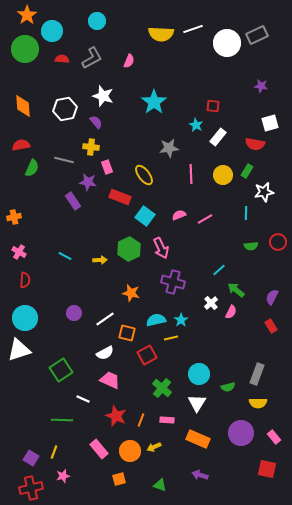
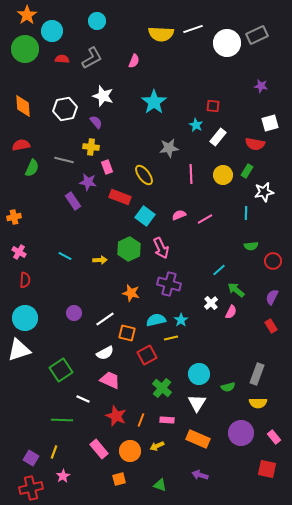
pink semicircle at (129, 61): moved 5 px right
red circle at (278, 242): moved 5 px left, 19 px down
purple cross at (173, 282): moved 4 px left, 2 px down
yellow arrow at (154, 447): moved 3 px right, 1 px up
pink star at (63, 476): rotated 16 degrees counterclockwise
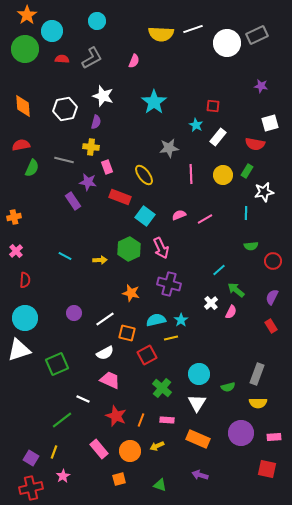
purple semicircle at (96, 122): rotated 56 degrees clockwise
pink cross at (19, 252): moved 3 px left, 1 px up; rotated 16 degrees clockwise
green square at (61, 370): moved 4 px left, 6 px up; rotated 10 degrees clockwise
green line at (62, 420): rotated 40 degrees counterclockwise
pink rectangle at (274, 437): rotated 56 degrees counterclockwise
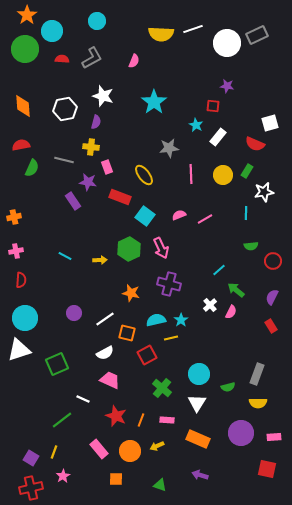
purple star at (261, 86): moved 34 px left
red semicircle at (255, 144): rotated 12 degrees clockwise
pink cross at (16, 251): rotated 32 degrees clockwise
red semicircle at (25, 280): moved 4 px left
white cross at (211, 303): moved 1 px left, 2 px down
orange square at (119, 479): moved 3 px left; rotated 16 degrees clockwise
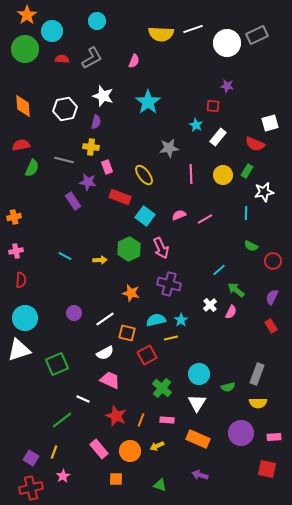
cyan star at (154, 102): moved 6 px left
green semicircle at (251, 246): rotated 32 degrees clockwise
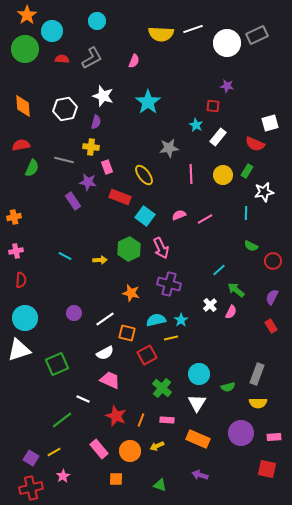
yellow line at (54, 452): rotated 40 degrees clockwise
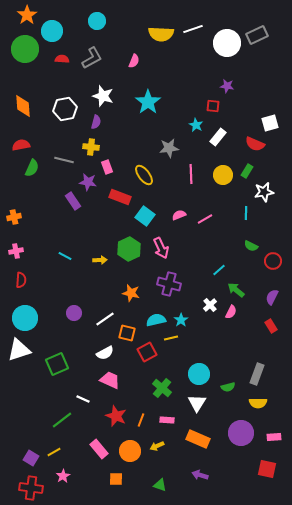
red square at (147, 355): moved 3 px up
red cross at (31, 488): rotated 20 degrees clockwise
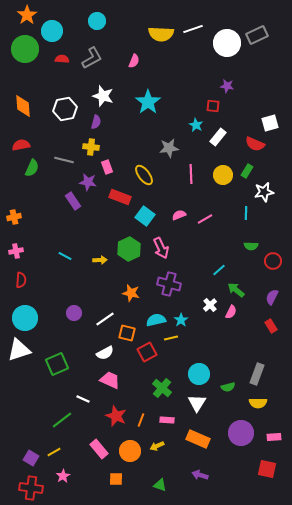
green semicircle at (251, 246): rotated 24 degrees counterclockwise
